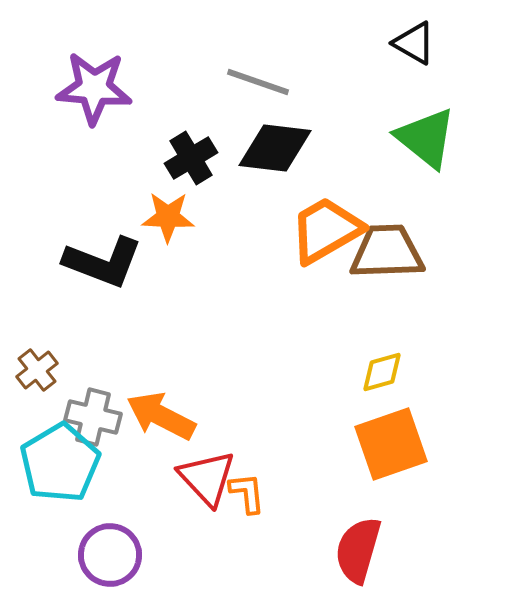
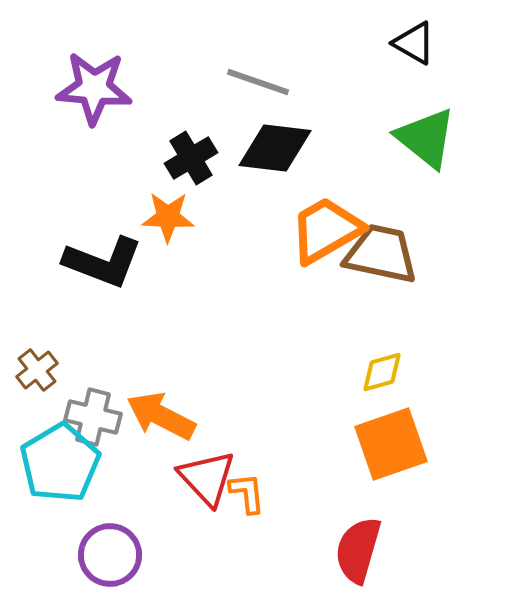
brown trapezoid: moved 6 px left, 2 px down; rotated 14 degrees clockwise
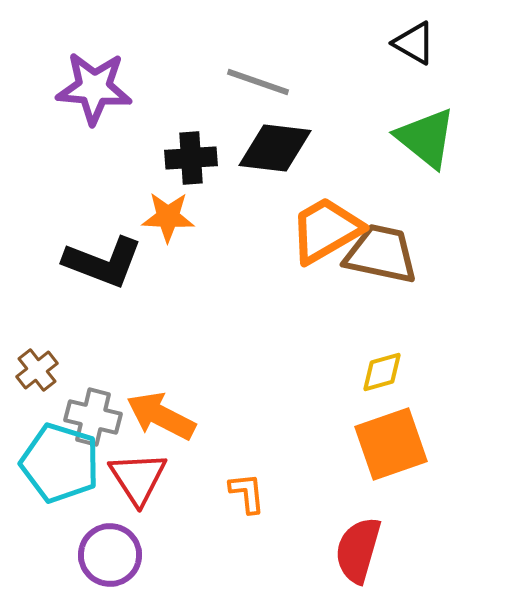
black cross: rotated 27 degrees clockwise
cyan pentagon: rotated 24 degrees counterclockwise
red triangle: moved 69 px left; rotated 10 degrees clockwise
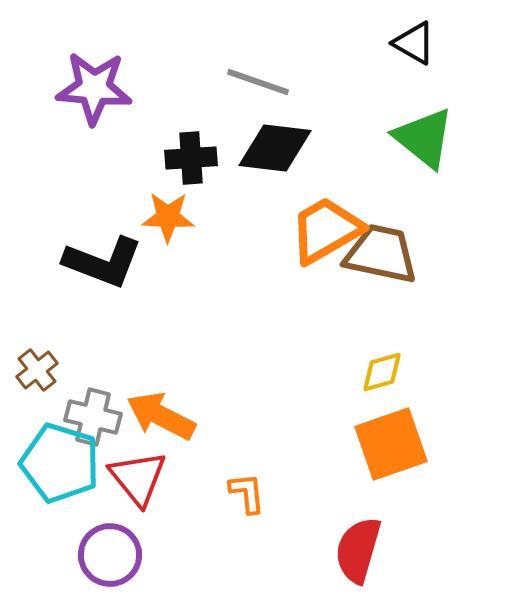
green triangle: moved 2 px left
red triangle: rotated 6 degrees counterclockwise
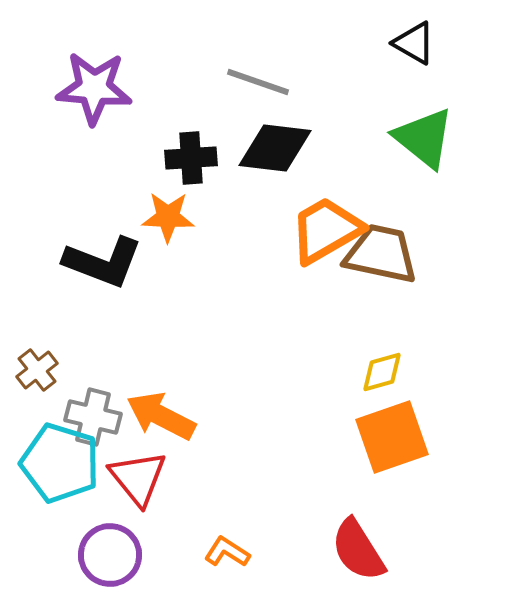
orange square: moved 1 px right, 7 px up
orange L-shape: moved 20 px left, 59 px down; rotated 51 degrees counterclockwise
red semicircle: rotated 48 degrees counterclockwise
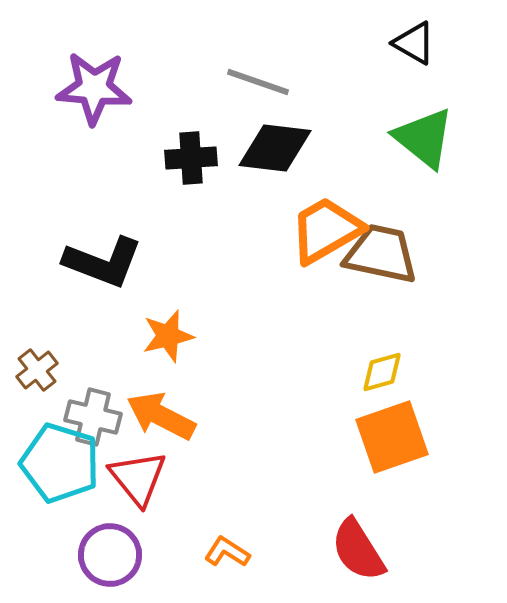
orange star: moved 119 px down; rotated 16 degrees counterclockwise
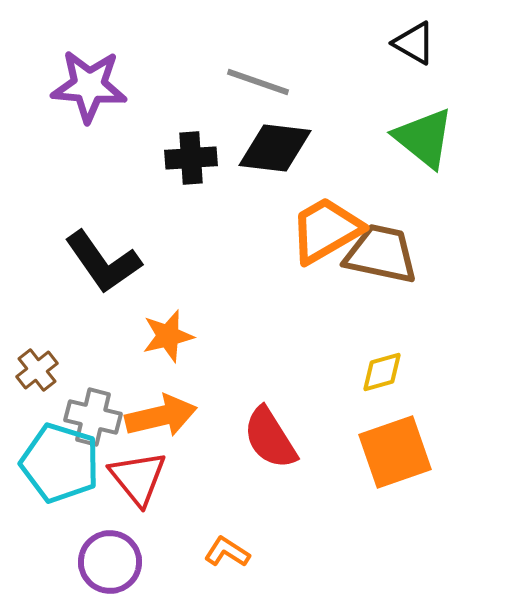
purple star: moved 5 px left, 2 px up
black L-shape: rotated 34 degrees clockwise
orange arrow: rotated 140 degrees clockwise
orange square: moved 3 px right, 15 px down
red semicircle: moved 88 px left, 112 px up
purple circle: moved 7 px down
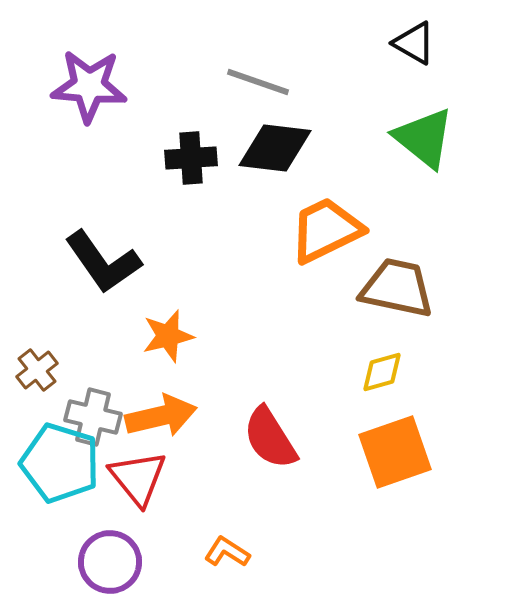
orange trapezoid: rotated 4 degrees clockwise
brown trapezoid: moved 16 px right, 34 px down
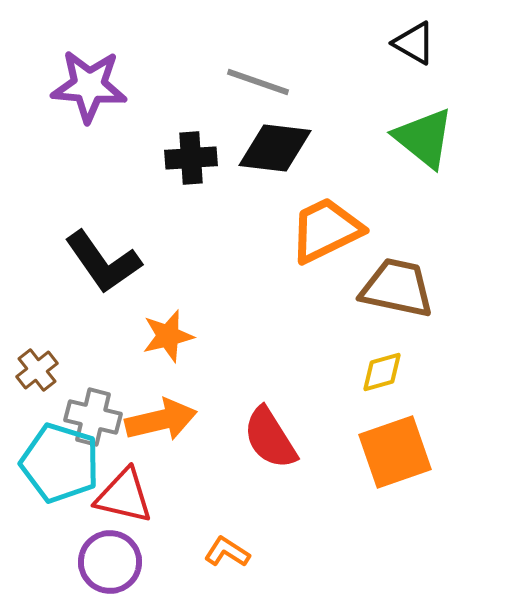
orange arrow: moved 4 px down
red triangle: moved 14 px left, 18 px down; rotated 38 degrees counterclockwise
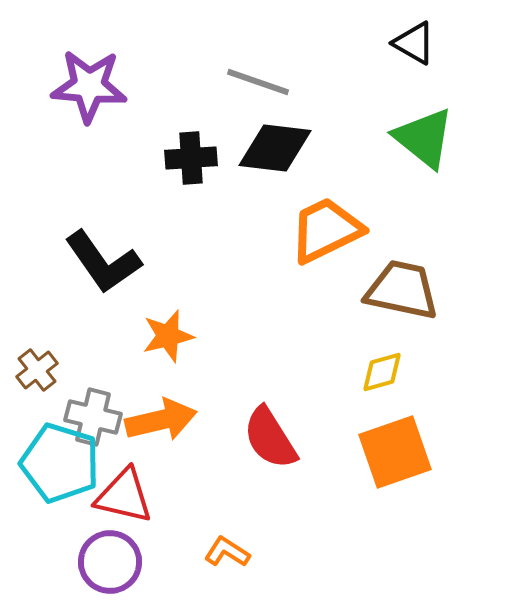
brown trapezoid: moved 5 px right, 2 px down
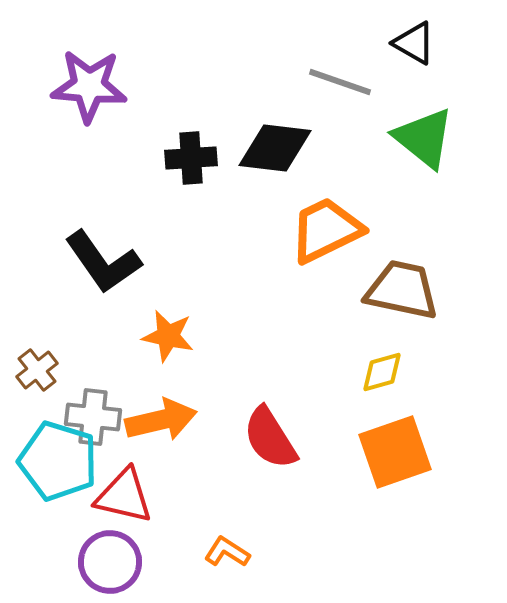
gray line: moved 82 px right
orange star: rotated 26 degrees clockwise
gray cross: rotated 8 degrees counterclockwise
cyan pentagon: moved 2 px left, 2 px up
